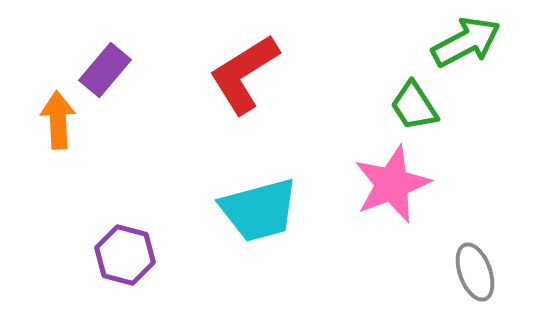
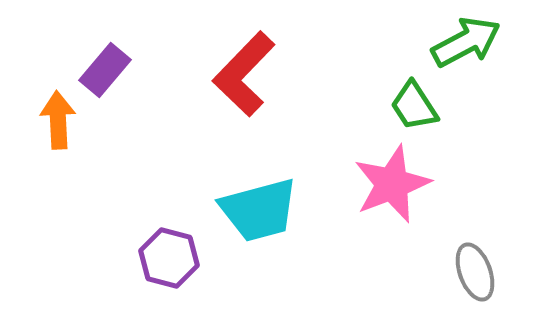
red L-shape: rotated 14 degrees counterclockwise
purple hexagon: moved 44 px right, 3 px down
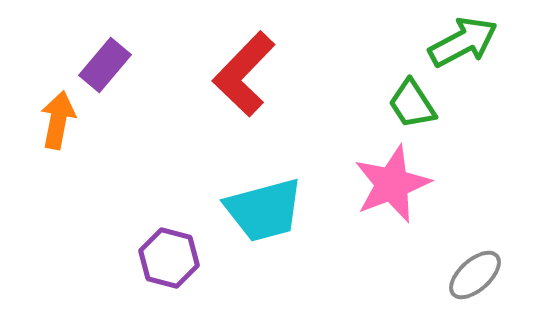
green arrow: moved 3 px left
purple rectangle: moved 5 px up
green trapezoid: moved 2 px left, 2 px up
orange arrow: rotated 14 degrees clockwise
cyan trapezoid: moved 5 px right
gray ellipse: moved 3 px down; rotated 68 degrees clockwise
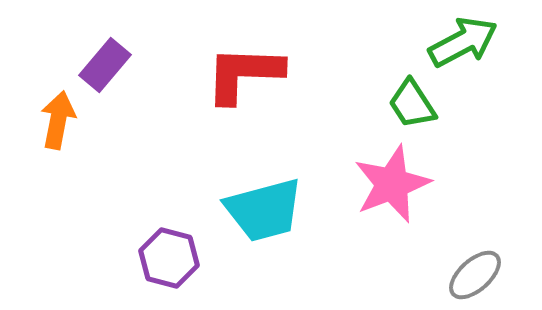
red L-shape: rotated 48 degrees clockwise
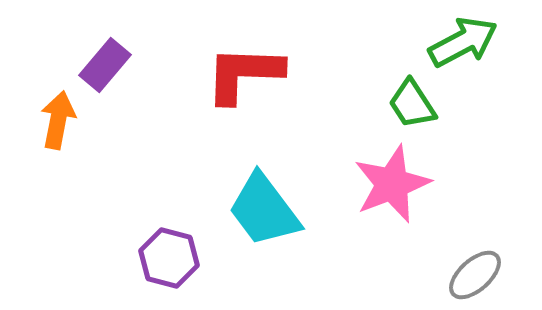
cyan trapezoid: rotated 68 degrees clockwise
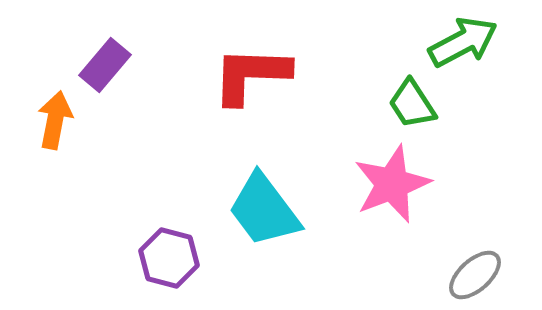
red L-shape: moved 7 px right, 1 px down
orange arrow: moved 3 px left
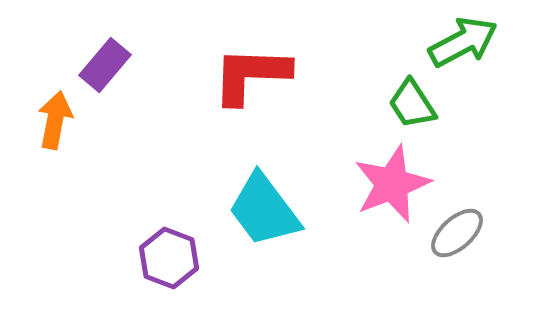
purple hexagon: rotated 6 degrees clockwise
gray ellipse: moved 18 px left, 42 px up
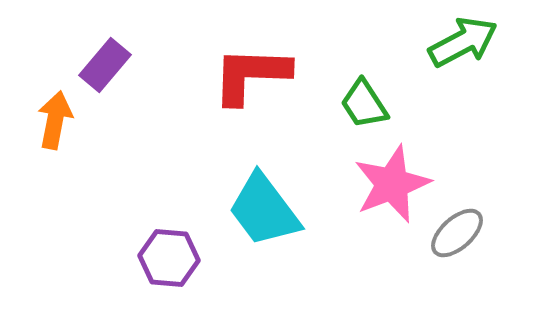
green trapezoid: moved 48 px left
purple hexagon: rotated 16 degrees counterclockwise
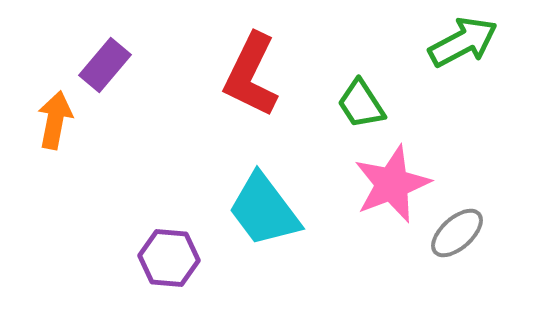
red L-shape: rotated 66 degrees counterclockwise
green trapezoid: moved 3 px left
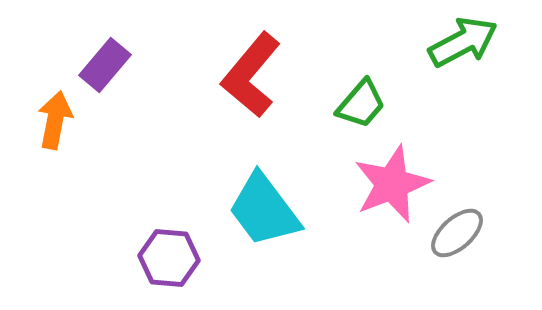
red L-shape: rotated 14 degrees clockwise
green trapezoid: rotated 106 degrees counterclockwise
